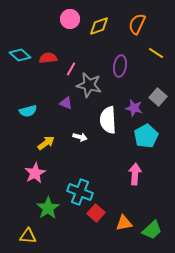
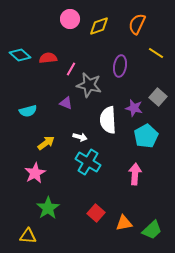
cyan cross: moved 8 px right, 30 px up; rotated 10 degrees clockwise
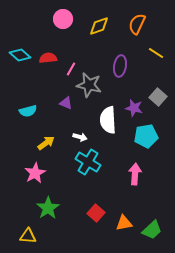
pink circle: moved 7 px left
cyan pentagon: rotated 20 degrees clockwise
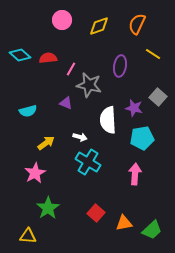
pink circle: moved 1 px left, 1 px down
yellow line: moved 3 px left, 1 px down
cyan pentagon: moved 4 px left, 2 px down
